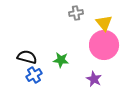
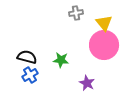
blue cross: moved 4 px left
purple star: moved 7 px left, 4 px down
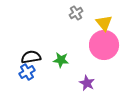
gray cross: rotated 24 degrees counterclockwise
black semicircle: moved 4 px right; rotated 24 degrees counterclockwise
blue cross: moved 3 px left, 3 px up
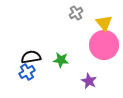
purple star: moved 2 px right, 2 px up
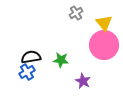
purple star: moved 6 px left
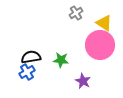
yellow triangle: rotated 18 degrees counterclockwise
pink circle: moved 4 px left
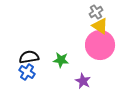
gray cross: moved 20 px right, 1 px up
yellow triangle: moved 4 px left, 3 px down
black semicircle: moved 2 px left
blue cross: rotated 28 degrees counterclockwise
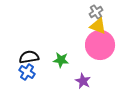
yellow triangle: moved 2 px left; rotated 12 degrees counterclockwise
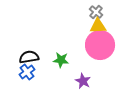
gray cross: rotated 16 degrees counterclockwise
yellow triangle: rotated 24 degrees counterclockwise
blue cross: rotated 21 degrees clockwise
